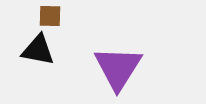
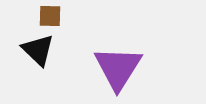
black triangle: rotated 33 degrees clockwise
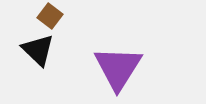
brown square: rotated 35 degrees clockwise
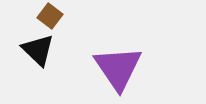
purple triangle: rotated 6 degrees counterclockwise
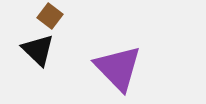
purple triangle: rotated 10 degrees counterclockwise
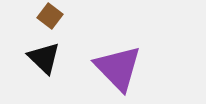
black triangle: moved 6 px right, 8 px down
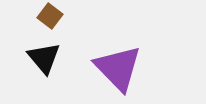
black triangle: rotated 6 degrees clockwise
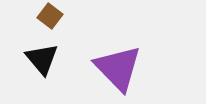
black triangle: moved 2 px left, 1 px down
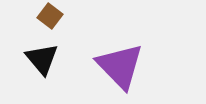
purple triangle: moved 2 px right, 2 px up
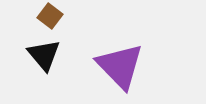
black triangle: moved 2 px right, 4 px up
